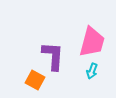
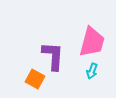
orange square: moved 1 px up
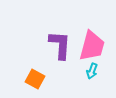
pink trapezoid: moved 4 px down
purple L-shape: moved 7 px right, 11 px up
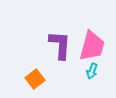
orange square: rotated 24 degrees clockwise
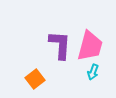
pink trapezoid: moved 2 px left
cyan arrow: moved 1 px right, 1 px down
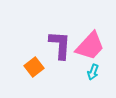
pink trapezoid: rotated 28 degrees clockwise
orange square: moved 1 px left, 12 px up
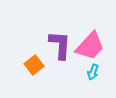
orange square: moved 2 px up
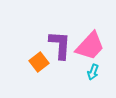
orange square: moved 5 px right, 3 px up
